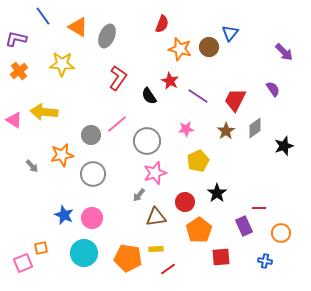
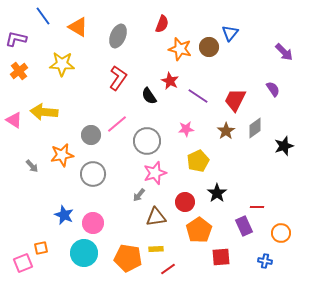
gray ellipse at (107, 36): moved 11 px right
red line at (259, 208): moved 2 px left, 1 px up
pink circle at (92, 218): moved 1 px right, 5 px down
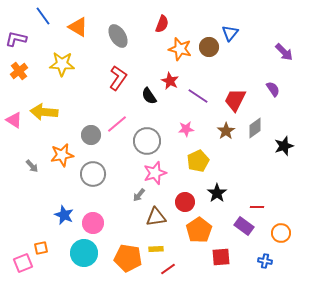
gray ellipse at (118, 36): rotated 55 degrees counterclockwise
purple rectangle at (244, 226): rotated 30 degrees counterclockwise
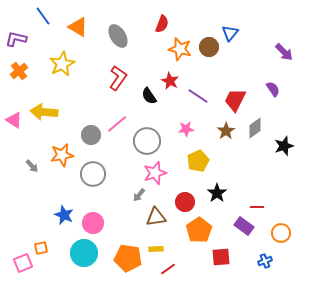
yellow star at (62, 64): rotated 30 degrees counterclockwise
blue cross at (265, 261): rotated 32 degrees counterclockwise
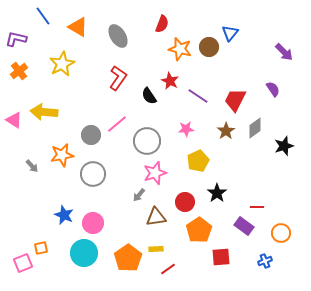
orange pentagon at (128, 258): rotated 28 degrees clockwise
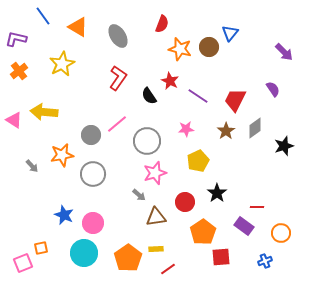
gray arrow at (139, 195): rotated 88 degrees counterclockwise
orange pentagon at (199, 230): moved 4 px right, 2 px down
